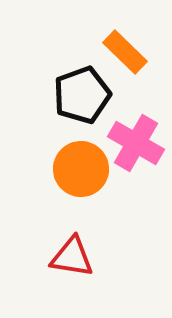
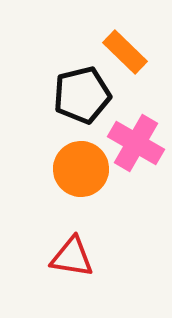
black pentagon: rotated 6 degrees clockwise
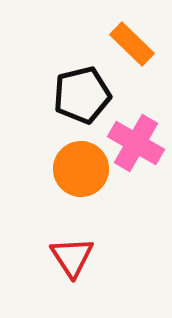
orange rectangle: moved 7 px right, 8 px up
red triangle: rotated 48 degrees clockwise
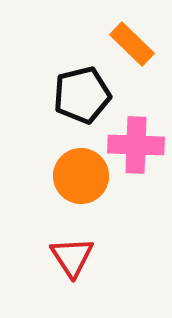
pink cross: moved 2 px down; rotated 28 degrees counterclockwise
orange circle: moved 7 px down
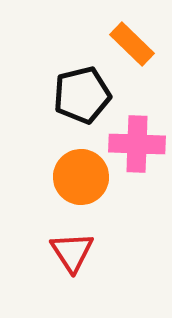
pink cross: moved 1 px right, 1 px up
orange circle: moved 1 px down
red triangle: moved 5 px up
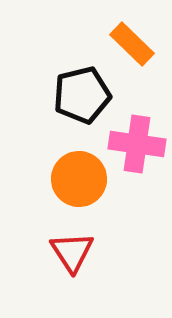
pink cross: rotated 6 degrees clockwise
orange circle: moved 2 px left, 2 px down
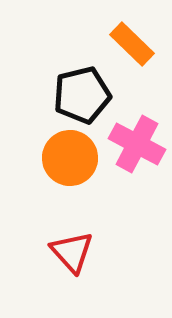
pink cross: rotated 20 degrees clockwise
orange circle: moved 9 px left, 21 px up
red triangle: rotated 9 degrees counterclockwise
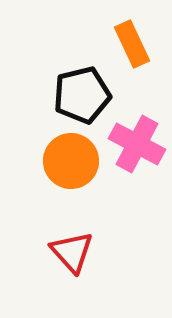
orange rectangle: rotated 21 degrees clockwise
orange circle: moved 1 px right, 3 px down
